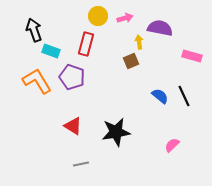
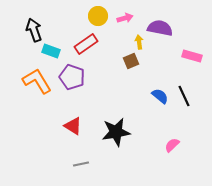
red rectangle: rotated 40 degrees clockwise
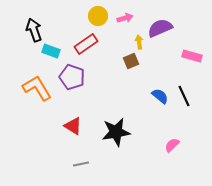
purple semicircle: rotated 35 degrees counterclockwise
orange L-shape: moved 7 px down
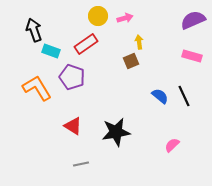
purple semicircle: moved 33 px right, 8 px up
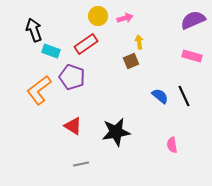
orange L-shape: moved 2 px right, 2 px down; rotated 96 degrees counterclockwise
pink semicircle: rotated 56 degrees counterclockwise
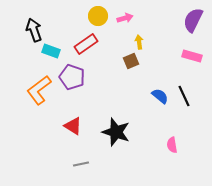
purple semicircle: rotated 40 degrees counterclockwise
black star: rotated 28 degrees clockwise
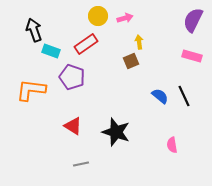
orange L-shape: moved 8 px left; rotated 44 degrees clockwise
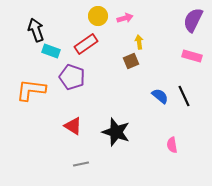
black arrow: moved 2 px right
